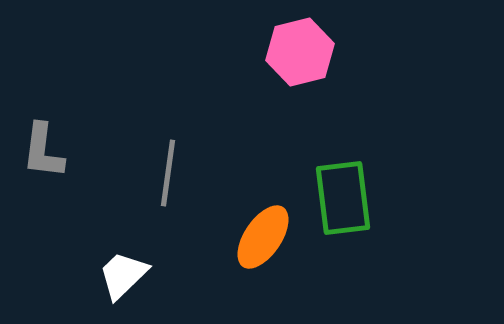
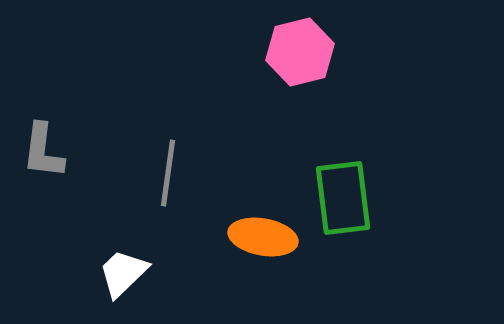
orange ellipse: rotated 66 degrees clockwise
white trapezoid: moved 2 px up
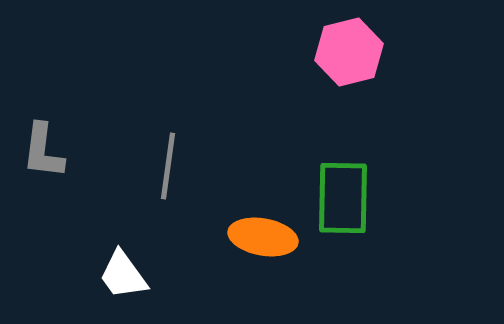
pink hexagon: moved 49 px right
gray line: moved 7 px up
green rectangle: rotated 8 degrees clockwise
white trapezoid: moved 2 px down; rotated 82 degrees counterclockwise
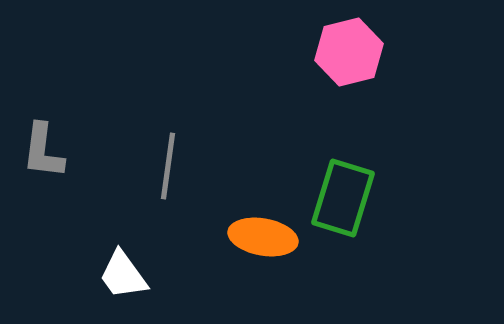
green rectangle: rotated 16 degrees clockwise
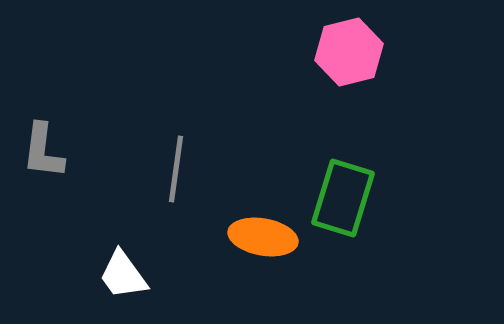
gray line: moved 8 px right, 3 px down
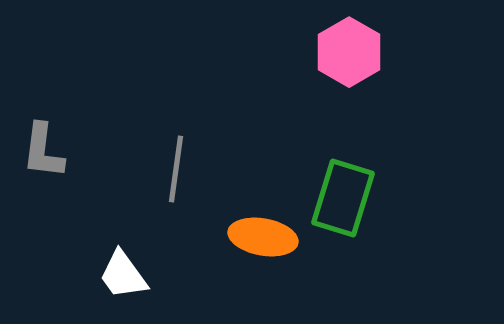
pink hexagon: rotated 16 degrees counterclockwise
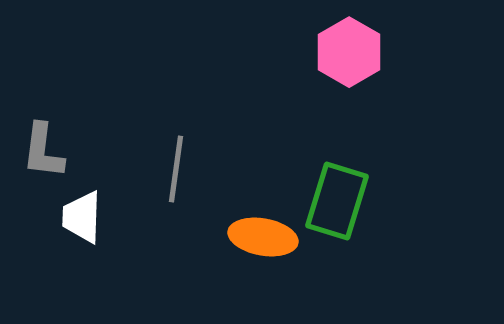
green rectangle: moved 6 px left, 3 px down
white trapezoid: moved 41 px left, 58 px up; rotated 38 degrees clockwise
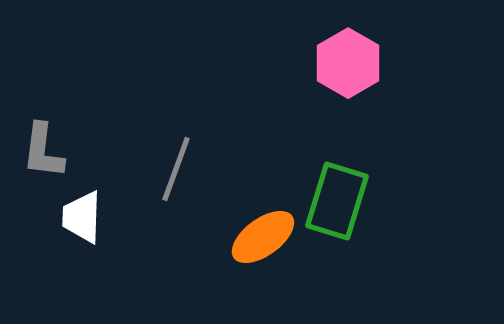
pink hexagon: moved 1 px left, 11 px down
gray line: rotated 12 degrees clockwise
orange ellipse: rotated 46 degrees counterclockwise
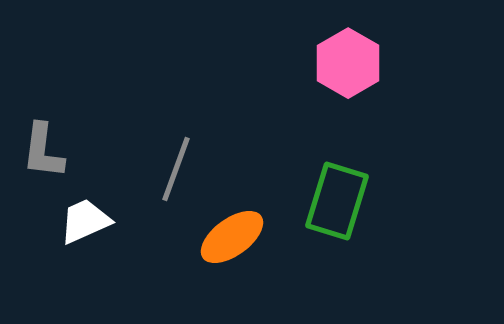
white trapezoid: moved 3 px right, 4 px down; rotated 64 degrees clockwise
orange ellipse: moved 31 px left
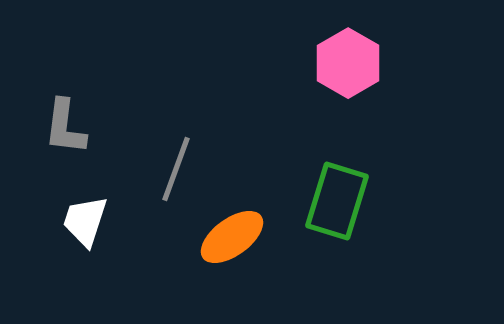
gray L-shape: moved 22 px right, 24 px up
white trapezoid: rotated 48 degrees counterclockwise
